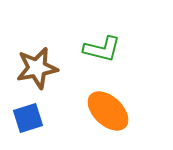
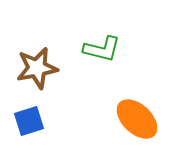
orange ellipse: moved 29 px right, 8 px down
blue square: moved 1 px right, 3 px down
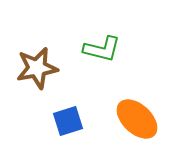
blue square: moved 39 px right
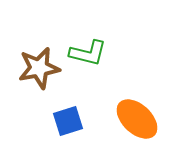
green L-shape: moved 14 px left, 4 px down
brown star: moved 2 px right
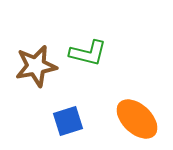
brown star: moved 3 px left, 2 px up
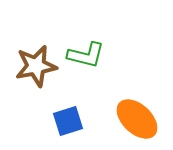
green L-shape: moved 2 px left, 2 px down
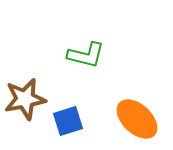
brown star: moved 11 px left, 33 px down
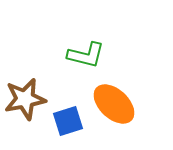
orange ellipse: moved 23 px left, 15 px up
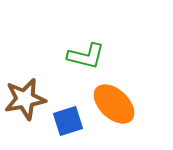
green L-shape: moved 1 px down
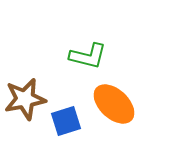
green L-shape: moved 2 px right
blue square: moved 2 px left
